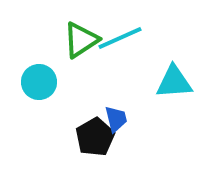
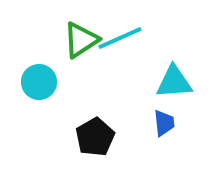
blue trapezoid: moved 48 px right, 4 px down; rotated 8 degrees clockwise
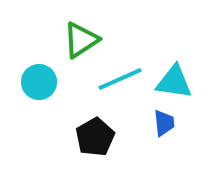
cyan line: moved 41 px down
cyan triangle: rotated 12 degrees clockwise
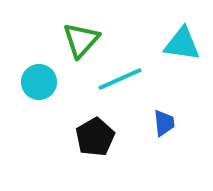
green triangle: rotated 15 degrees counterclockwise
cyan triangle: moved 8 px right, 38 px up
